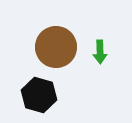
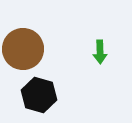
brown circle: moved 33 px left, 2 px down
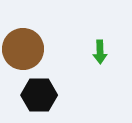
black hexagon: rotated 16 degrees counterclockwise
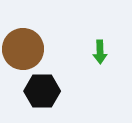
black hexagon: moved 3 px right, 4 px up
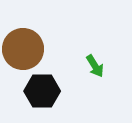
green arrow: moved 5 px left, 14 px down; rotated 30 degrees counterclockwise
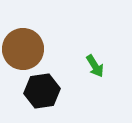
black hexagon: rotated 8 degrees counterclockwise
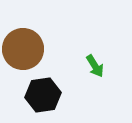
black hexagon: moved 1 px right, 4 px down
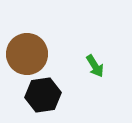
brown circle: moved 4 px right, 5 px down
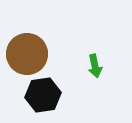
green arrow: rotated 20 degrees clockwise
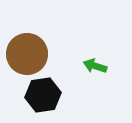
green arrow: rotated 120 degrees clockwise
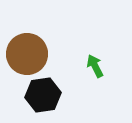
green arrow: rotated 45 degrees clockwise
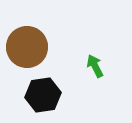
brown circle: moved 7 px up
